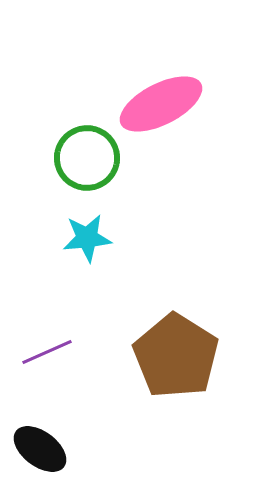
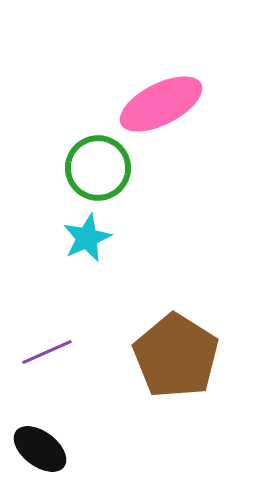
green circle: moved 11 px right, 10 px down
cyan star: rotated 18 degrees counterclockwise
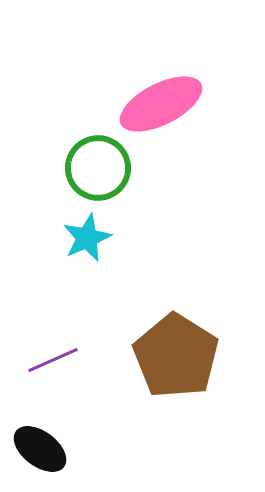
purple line: moved 6 px right, 8 px down
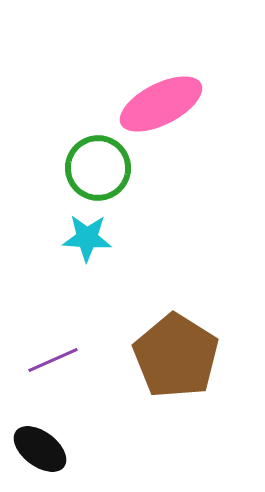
cyan star: rotated 27 degrees clockwise
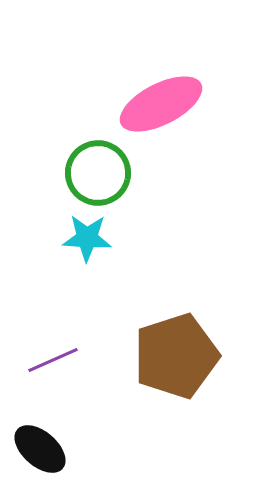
green circle: moved 5 px down
brown pentagon: rotated 22 degrees clockwise
black ellipse: rotated 4 degrees clockwise
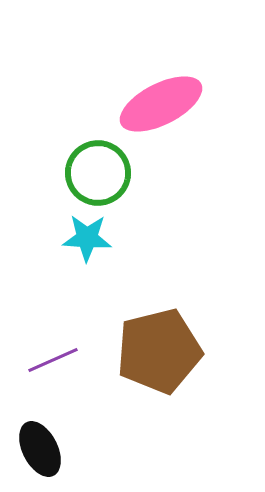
brown pentagon: moved 17 px left, 5 px up; rotated 4 degrees clockwise
black ellipse: rotated 22 degrees clockwise
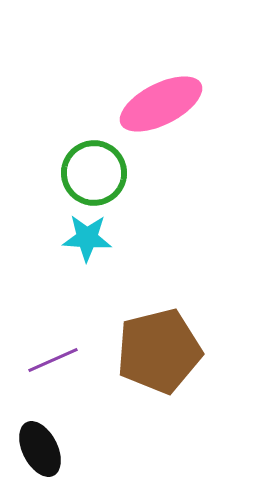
green circle: moved 4 px left
